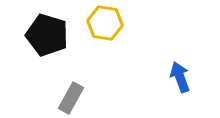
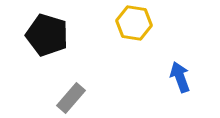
yellow hexagon: moved 29 px right
gray rectangle: rotated 12 degrees clockwise
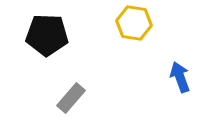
black pentagon: rotated 15 degrees counterclockwise
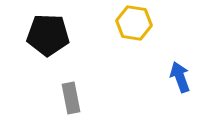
black pentagon: moved 1 px right
gray rectangle: rotated 52 degrees counterclockwise
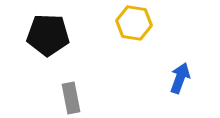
blue arrow: moved 1 px down; rotated 40 degrees clockwise
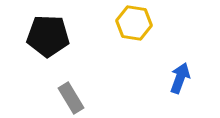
black pentagon: moved 1 px down
gray rectangle: rotated 20 degrees counterclockwise
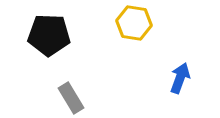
black pentagon: moved 1 px right, 1 px up
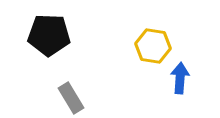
yellow hexagon: moved 19 px right, 23 px down
blue arrow: rotated 16 degrees counterclockwise
